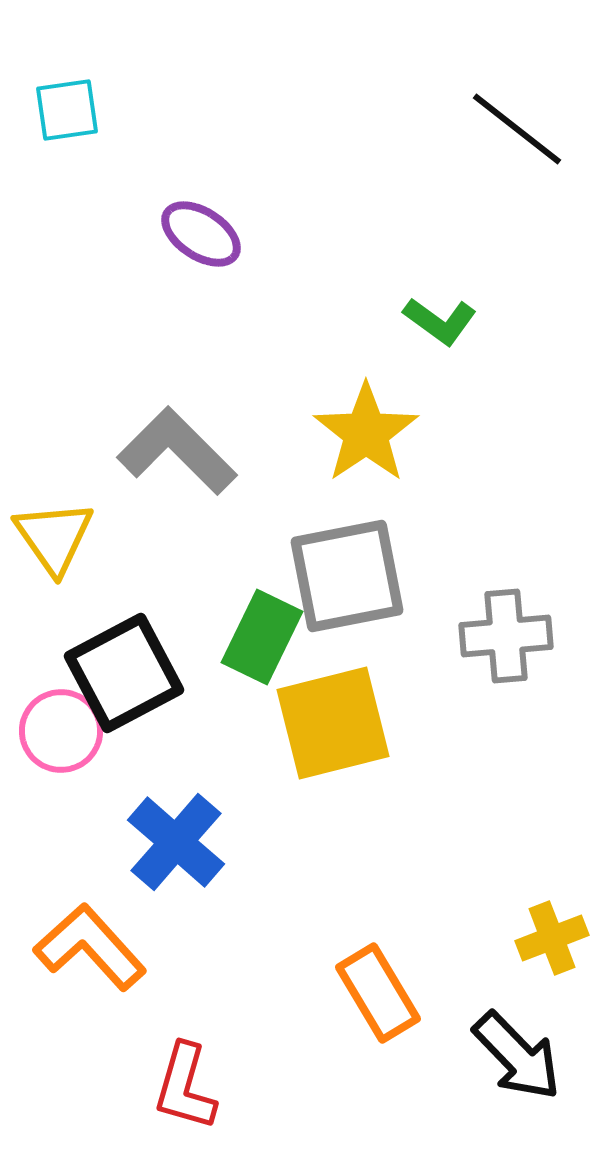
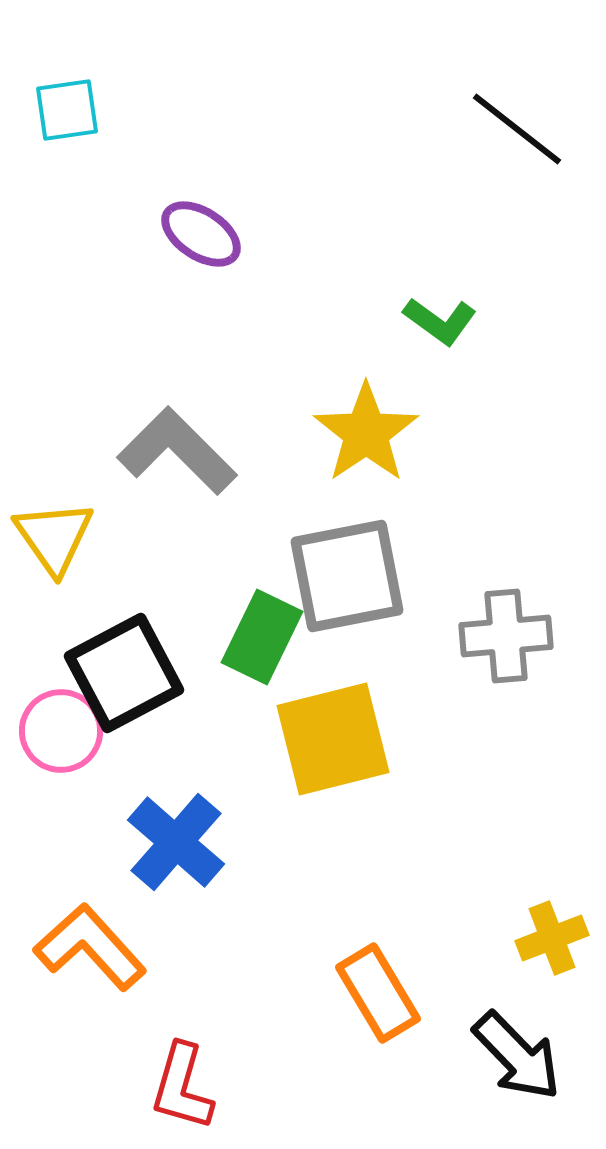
yellow square: moved 16 px down
red L-shape: moved 3 px left
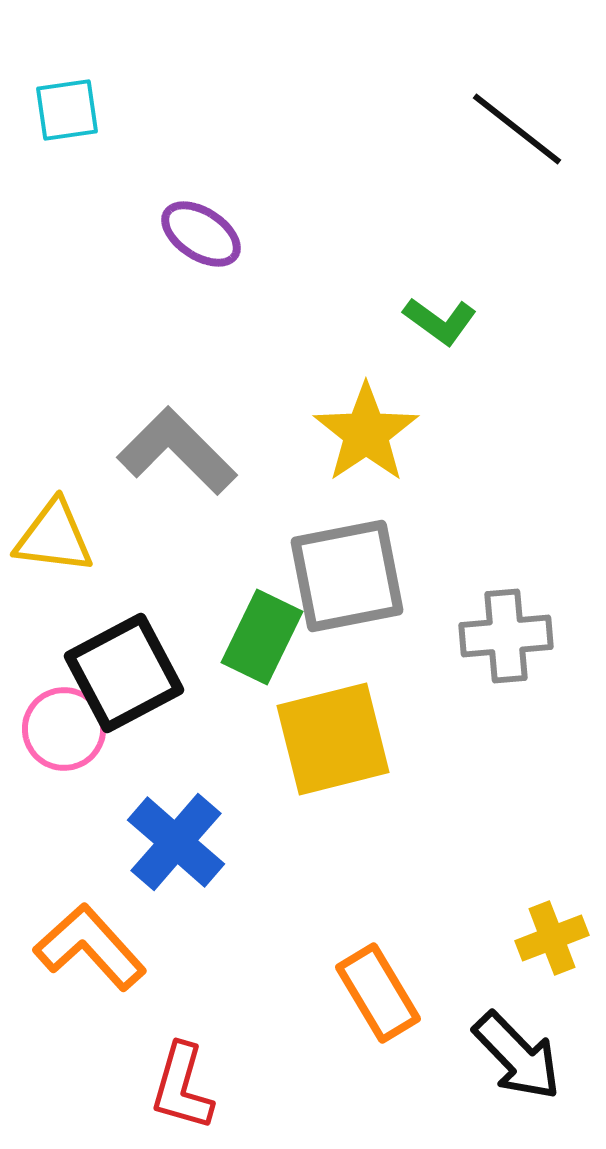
yellow triangle: rotated 48 degrees counterclockwise
pink circle: moved 3 px right, 2 px up
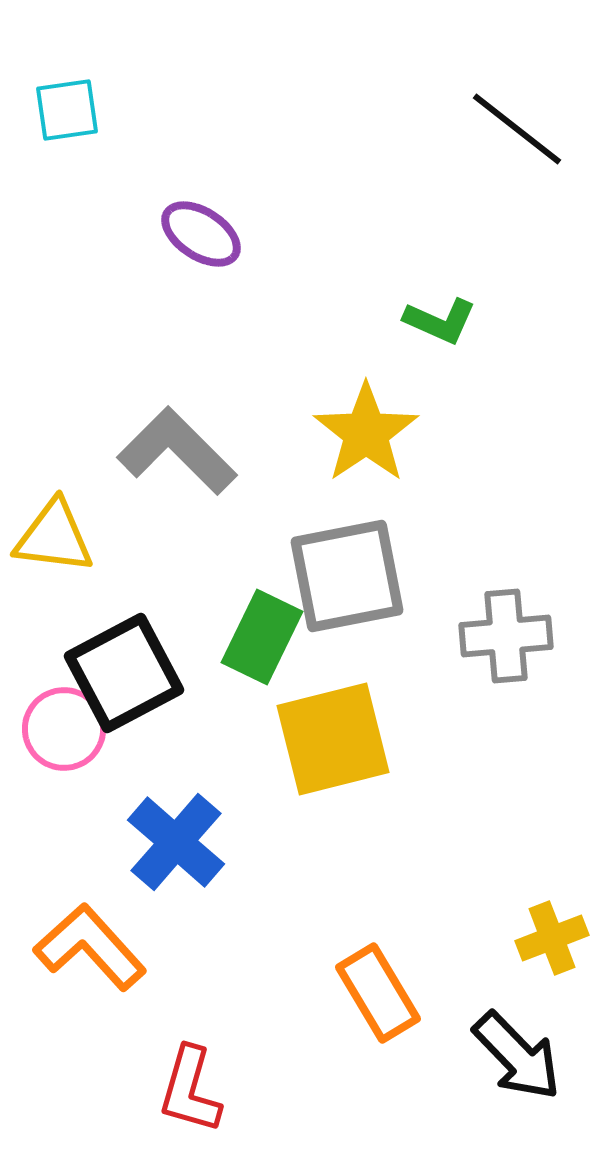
green L-shape: rotated 12 degrees counterclockwise
red L-shape: moved 8 px right, 3 px down
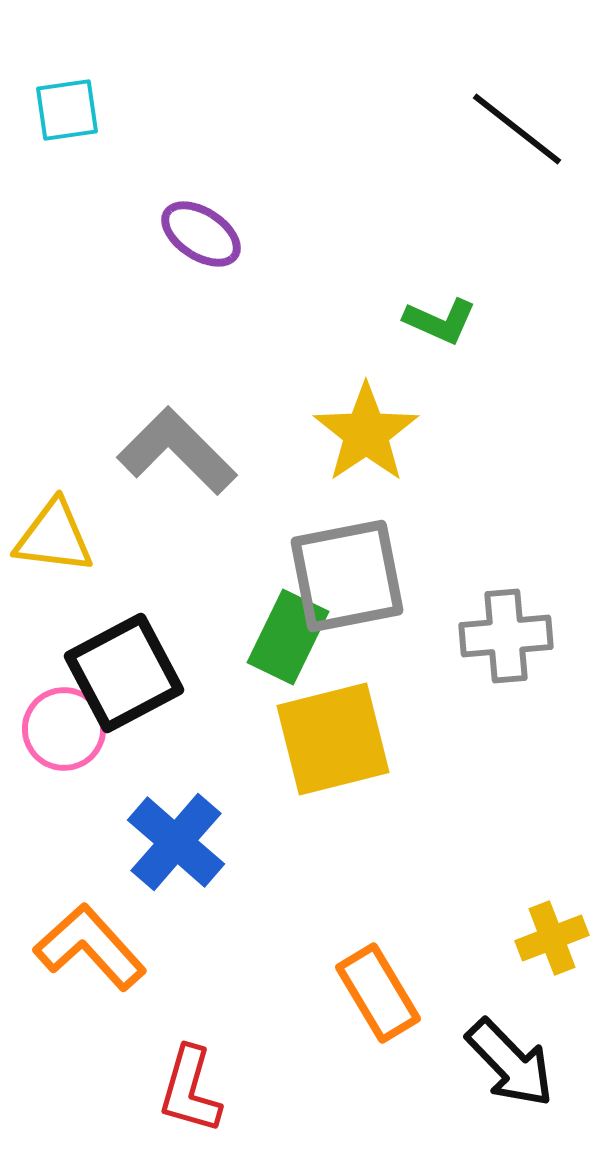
green rectangle: moved 26 px right
black arrow: moved 7 px left, 7 px down
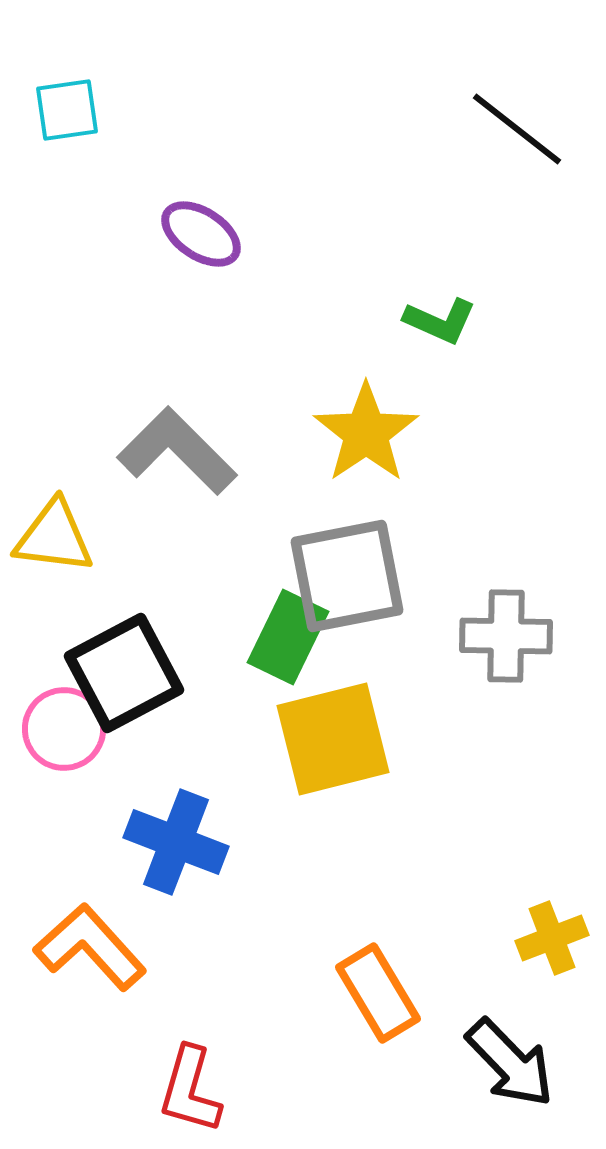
gray cross: rotated 6 degrees clockwise
blue cross: rotated 20 degrees counterclockwise
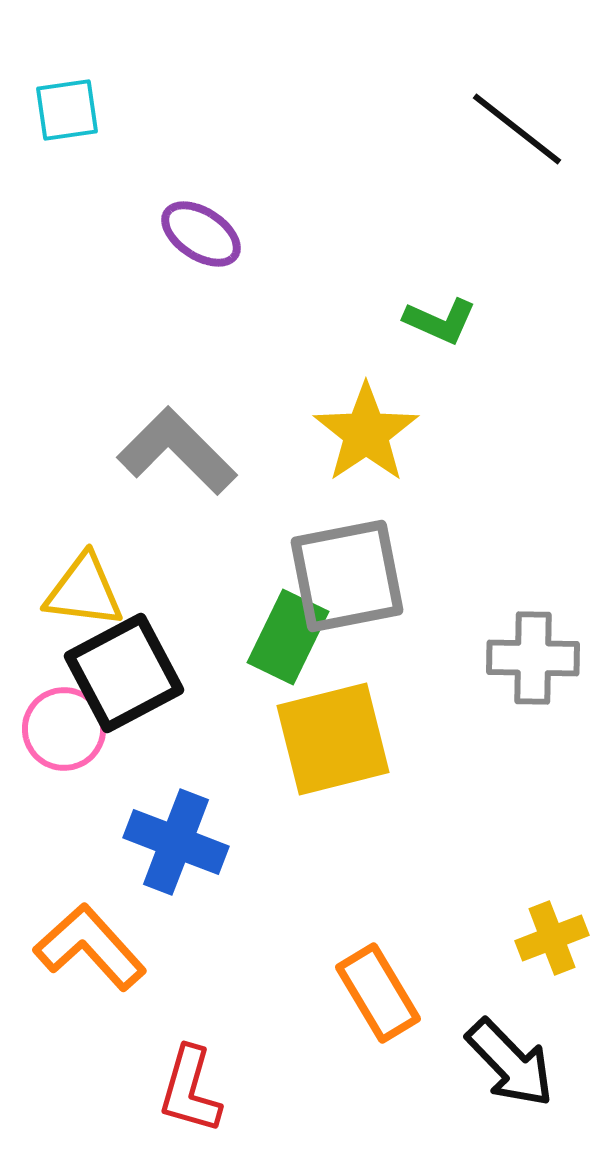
yellow triangle: moved 30 px right, 54 px down
gray cross: moved 27 px right, 22 px down
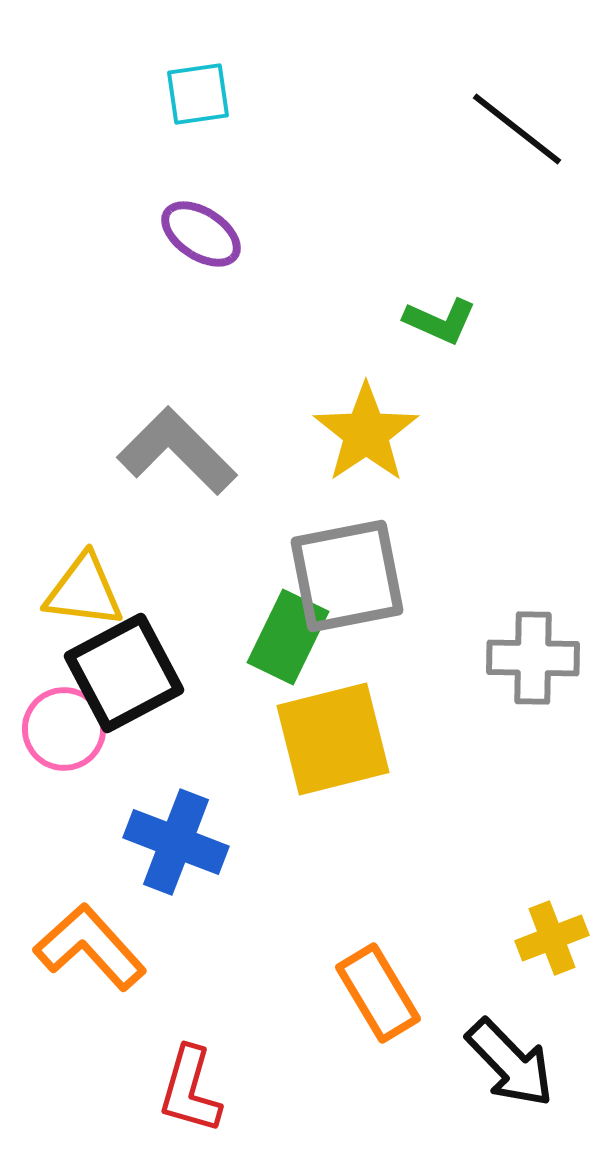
cyan square: moved 131 px right, 16 px up
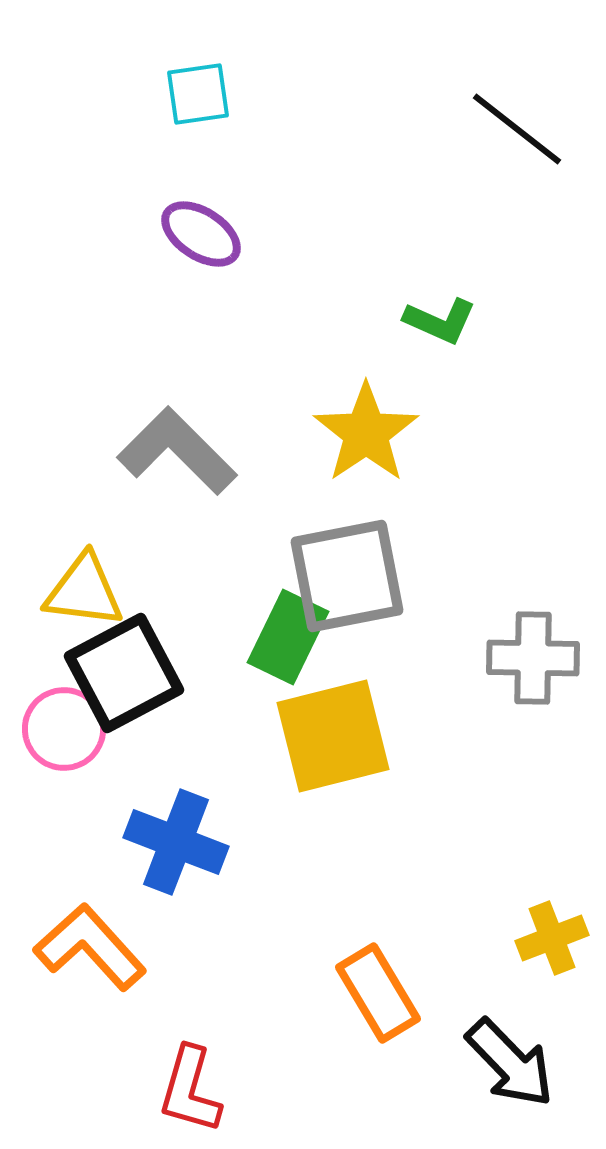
yellow square: moved 3 px up
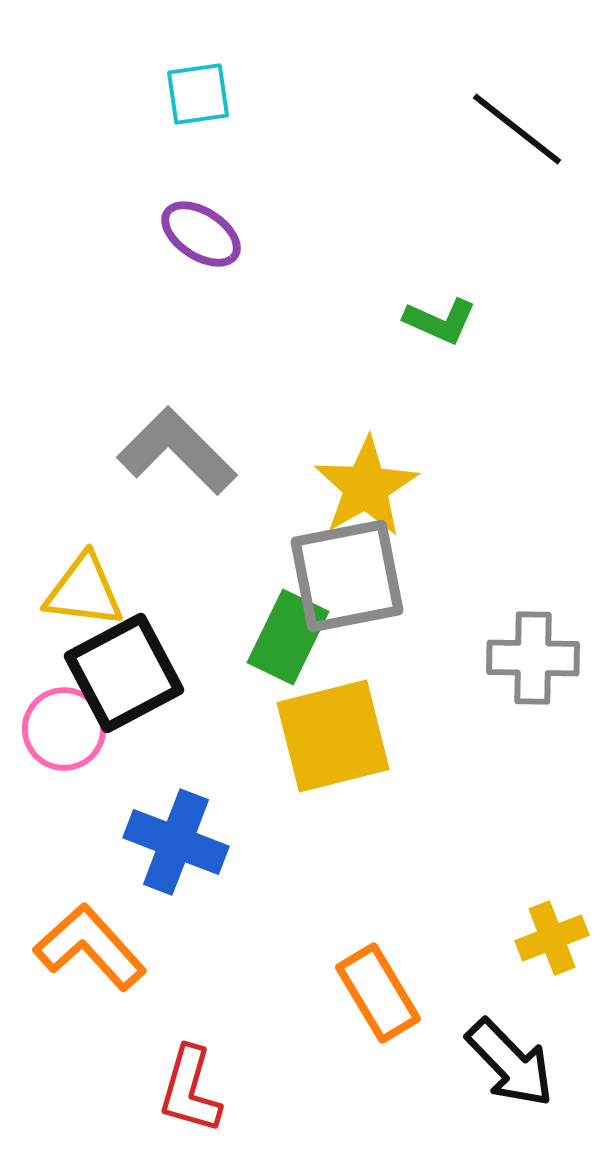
yellow star: moved 54 px down; rotated 4 degrees clockwise
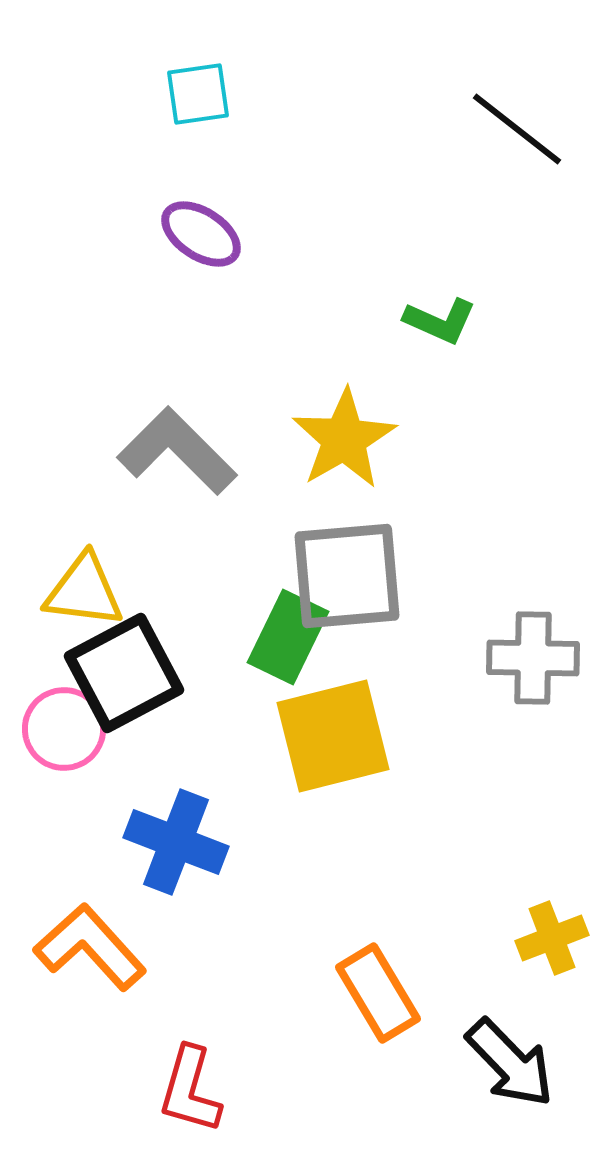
yellow star: moved 22 px left, 48 px up
gray square: rotated 6 degrees clockwise
